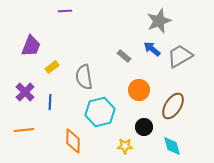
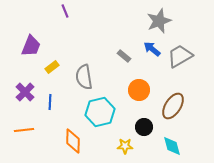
purple line: rotated 72 degrees clockwise
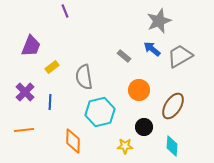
cyan diamond: rotated 20 degrees clockwise
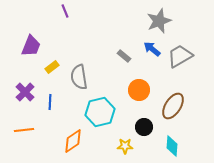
gray semicircle: moved 5 px left
orange diamond: rotated 55 degrees clockwise
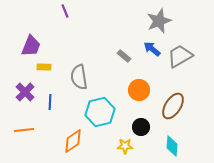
yellow rectangle: moved 8 px left; rotated 40 degrees clockwise
black circle: moved 3 px left
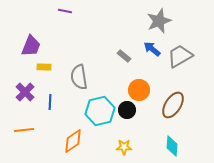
purple line: rotated 56 degrees counterclockwise
brown ellipse: moved 1 px up
cyan hexagon: moved 1 px up
black circle: moved 14 px left, 17 px up
yellow star: moved 1 px left, 1 px down
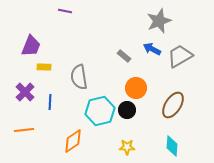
blue arrow: rotated 12 degrees counterclockwise
orange circle: moved 3 px left, 2 px up
yellow star: moved 3 px right
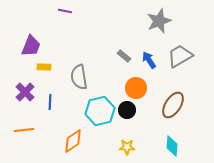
blue arrow: moved 3 px left, 11 px down; rotated 30 degrees clockwise
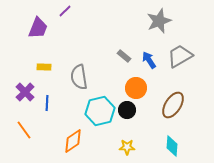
purple line: rotated 56 degrees counterclockwise
purple trapezoid: moved 7 px right, 18 px up
blue line: moved 3 px left, 1 px down
orange line: rotated 60 degrees clockwise
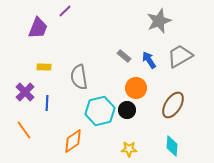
yellow star: moved 2 px right, 2 px down
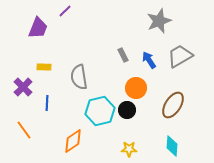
gray rectangle: moved 1 px left, 1 px up; rotated 24 degrees clockwise
purple cross: moved 2 px left, 5 px up
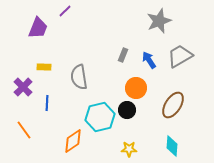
gray rectangle: rotated 48 degrees clockwise
cyan hexagon: moved 6 px down
